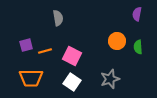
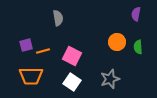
purple semicircle: moved 1 px left
orange circle: moved 1 px down
orange line: moved 2 px left
orange trapezoid: moved 2 px up
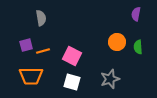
gray semicircle: moved 17 px left
white square: rotated 18 degrees counterclockwise
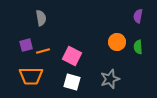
purple semicircle: moved 2 px right, 2 px down
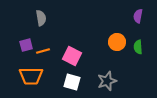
gray star: moved 3 px left, 2 px down
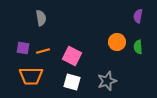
purple square: moved 3 px left, 3 px down; rotated 24 degrees clockwise
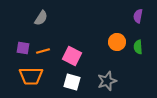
gray semicircle: rotated 42 degrees clockwise
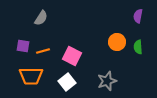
purple square: moved 2 px up
white square: moved 5 px left; rotated 36 degrees clockwise
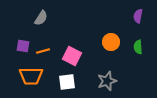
orange circle: moved 6 px left
white square: rotated 30 degrees clockwise
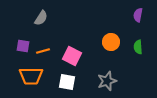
purple semicircle: moved 1 px up
white square: rotated 18 degrees clockwise
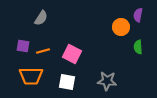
orange circle: moved 10 px right, 15 px up
pink square: moved 2 px up
gray star: rotated 24 degrees clockwise
